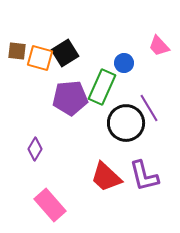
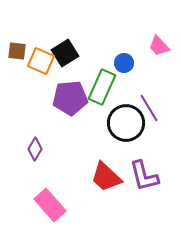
orange square: moved 1 px right, 3 px down; rotated 8 degrees clockwise
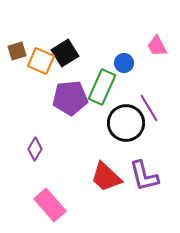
pink trapezoid: moved 2 px left; rotated 15 degrees clockwise
brown square: rotated 24 degrees counterclockwise
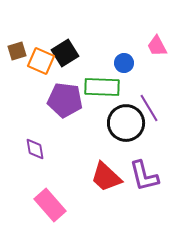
green rectangle: rotated 68 degrees clockwise
purple pentagon: moved 5 px left, 2 px down; rotated 12 degrees clockwise
purple diamond: rotated 40 degrees counterclockwise
